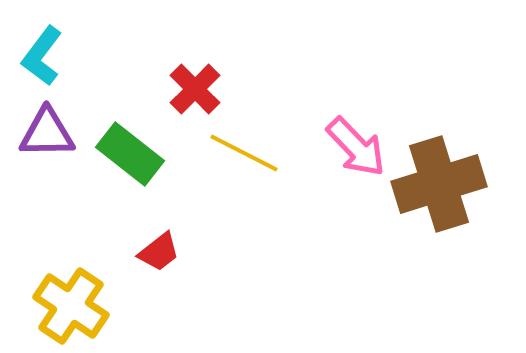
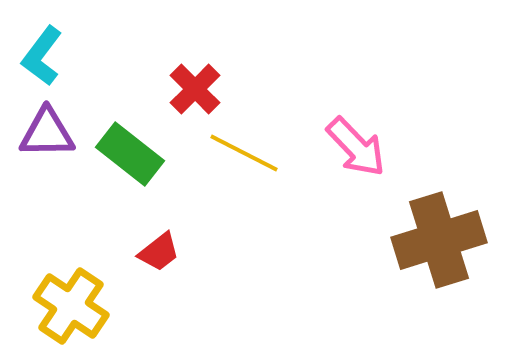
brown cross: moved 56 px down
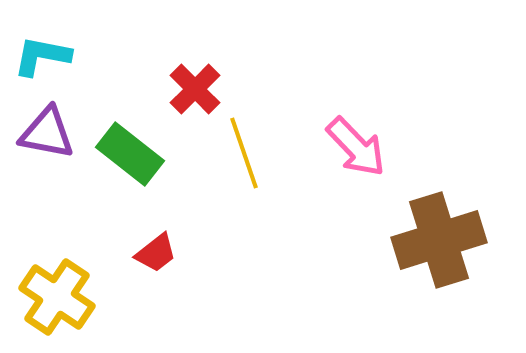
cyan L-shape: rotated 64 degrees clockwise
purple triangle: rotated 12 degrees clockwise
yellow line: rotated 44 degrees clockwise
red trapezoid: moved 3 px left, 1 px down
yellow cross: moved 14 px left, 9 px up
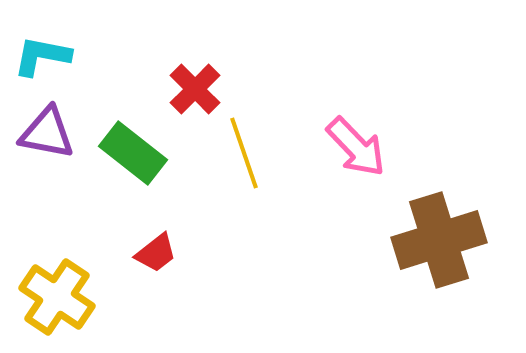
green rectangle: moved 3 px right, 1 px up
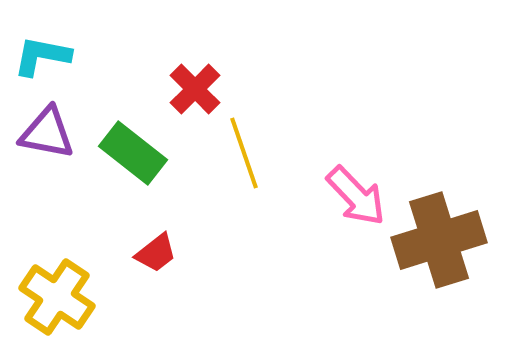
pink arrow: moved 49 px down
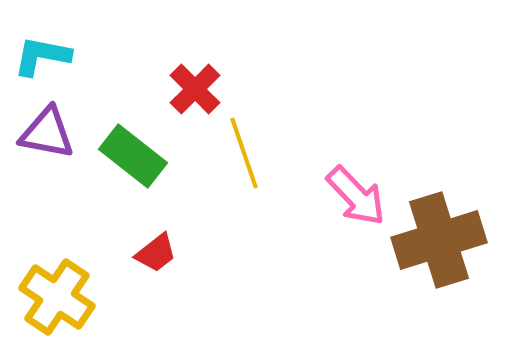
green rectangle: moved 3 px down
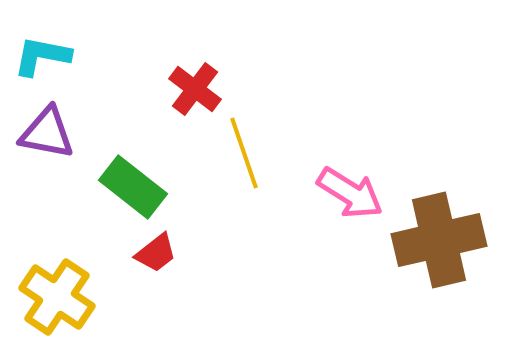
red cross: rotated 8 degrees counterclockwise
green rectangle: moved 31 px down
pink arrow: moved 6 px left, 3 px up; rotated 14 degrees counterclockwise
brown cross: rotated 4 degrees clockwise
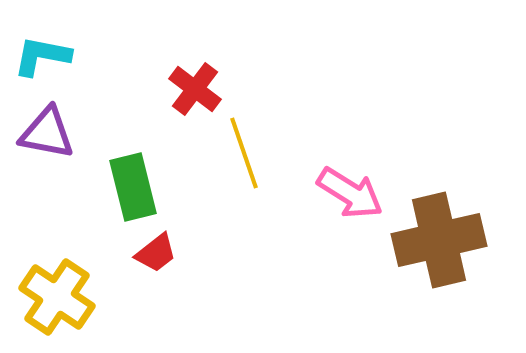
green rectangle: rotated 38 degrees clockwise
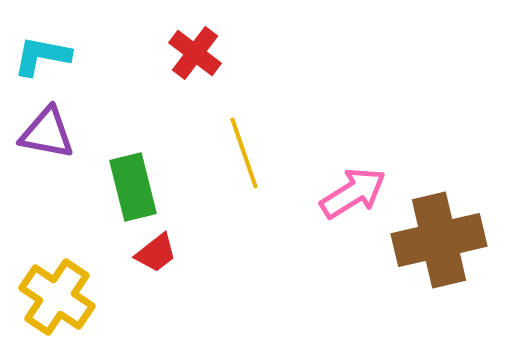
red cross: moved 36 px up
pink arrow: moved 3 px right; rotated 64 degrees counterclockwise
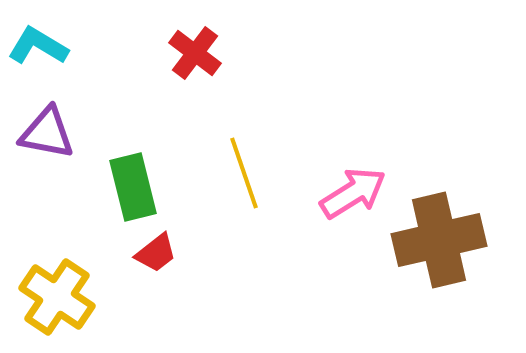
cyan L-shape: moved 4 px left, 10 px up; rotated 20 degrees clockwise
yellow line: moved 20 px down
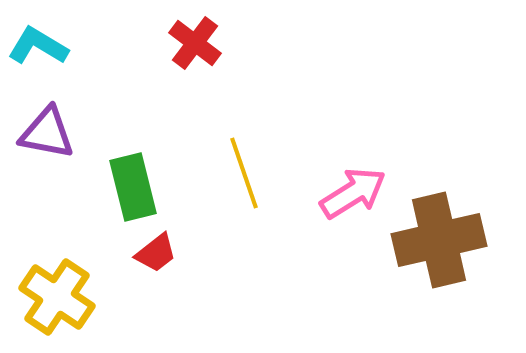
red cross: moved 10 px up
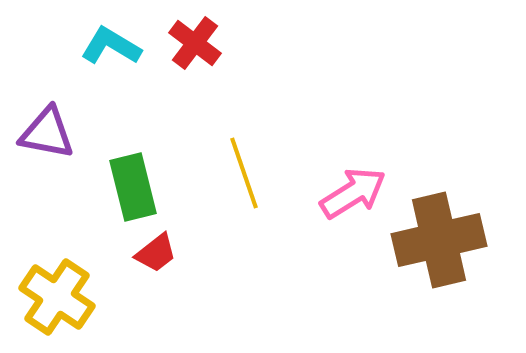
cyan L-shape: moved 73 px right
